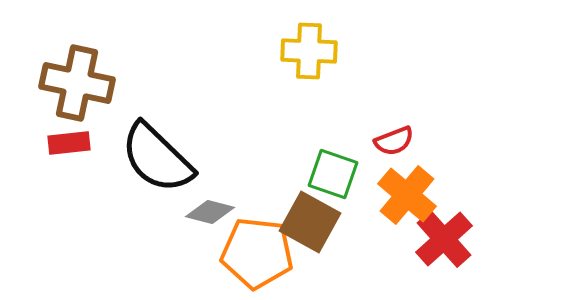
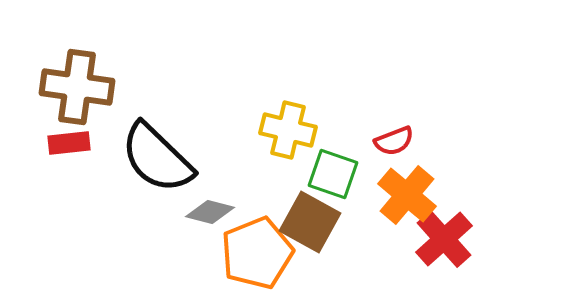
yellow cross: moved 21 px left, 79 px down; rotated 12 degrees clockwise
brown cross: moved 4 px down; rotated 4 degrees counterclockwise
orange pentagon: rotated 28 degrees counterclockwise
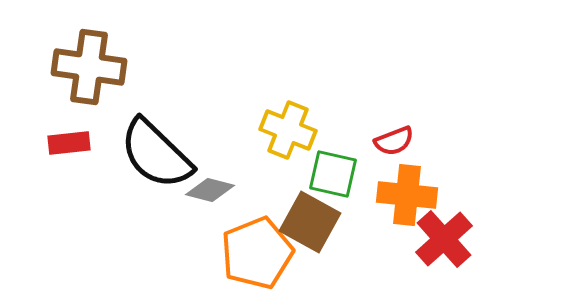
brown cross: moved 12 px right, 20 px up
yellow cross: rotated 8 degrees clockwise
black semicircle: moved 1 px left, 4 px up
green square: rotated 6 degrees counterclockwise
orange cross: rotated 34 degrees counterclockwise
gray diamond: moved 22 px up
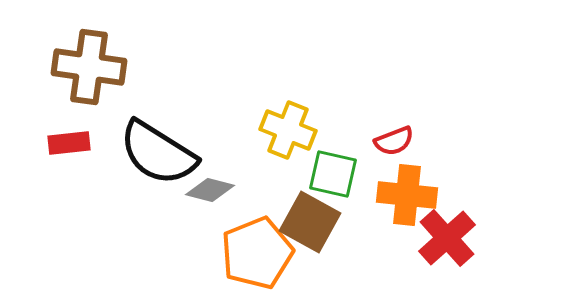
black semicircle: moved 2 px right, 1 px up; rotated 12 degrees counterclockwise
red cross: moved 3 px right, 1 px up
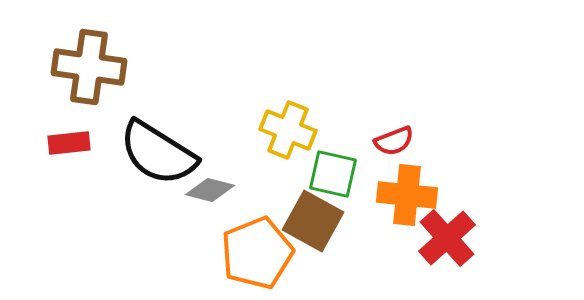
brown square: moved 3 px right, 1 px up
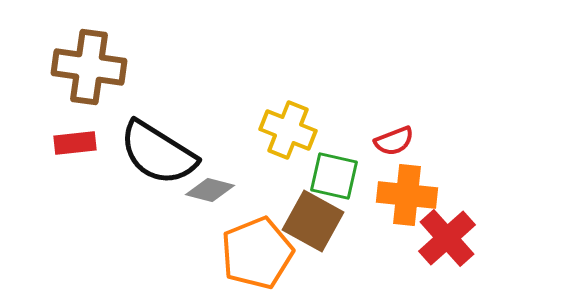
red rectangle: moved 6 px right
green square: moved 1 px right, 2 px down
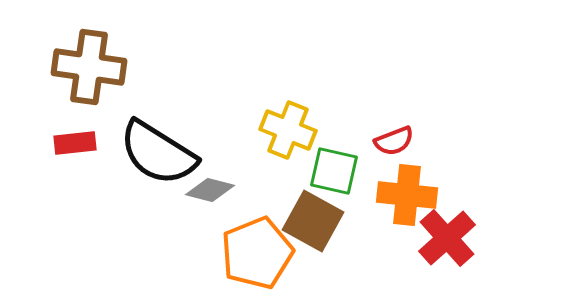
green square: moved 5 px up
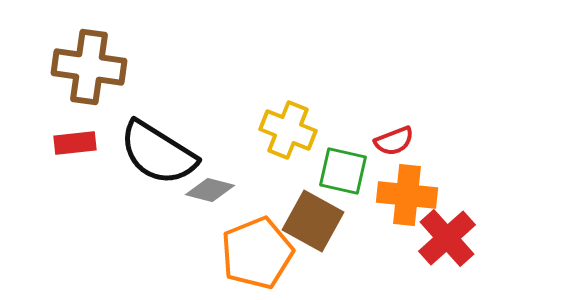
green square: moved 9 px right
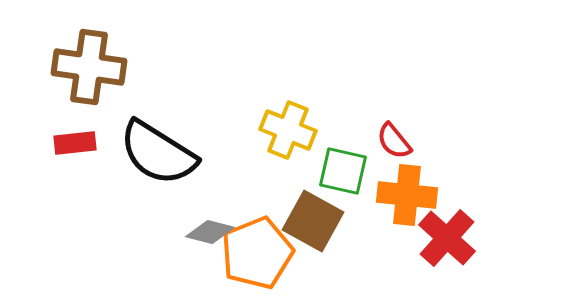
red semicircle: rotated 72 degrees clockwise
gray diamond: moved 42 px down
red cross: rotated 6 degrees counterclockwise
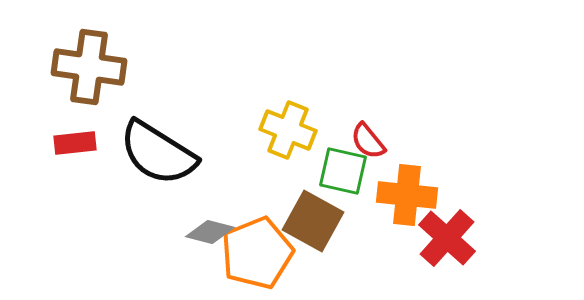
red semicircle: moved 26 px left
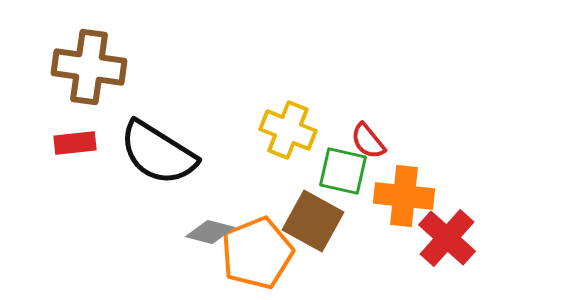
orange cross: moved 3 px left, 1 px down
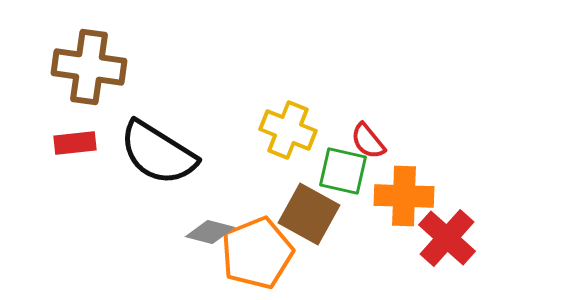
orange cross: rotated 4 degrees counterclockwise
brown square: moved 4 px left, 7 px up
